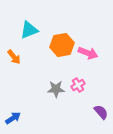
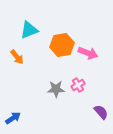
orange arrow: moved 3 px right
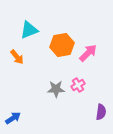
pink arrow: rotated 66 degrees counterclockwise
purple semicircle: rotated 49 degrees clockwise
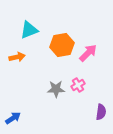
orange arrow: rotated 63 degrees counterclockwise
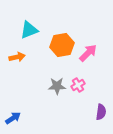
gray star: moved 1 px right, 3 px up
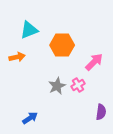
orange hexagon: rotated 10 degrees clockwise
pink arrow: moved 6 px right, 9 px down
gray star: rotated 24 degrees counterclockwise
blue arrow: moved 17 px right
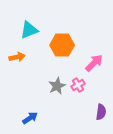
pink arrow: moved 1 px down
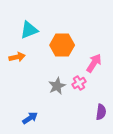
pink arrow: rotated 12 degrees counterclockwise
pink cross: moved 1 px right, 2 px up
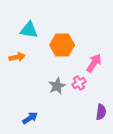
cyan triangle: rotated 30 degrees clockwise
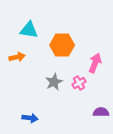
pink arrow: moved 1 px right; rotated 12 degrees counterclockwise
gray star: moved 3 px left, 4 px up
purple semicircle: rotated 98 degrees counterclockwise
blue arrow: rotated 42 degrees clockwise
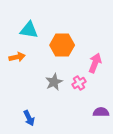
blue arrow: moved 1 px left; rotated 56 degrees clockwise
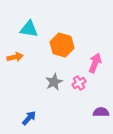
cyan triangle: moved 1 px up
orange hexagon: rotated 15 degrees clockwise
orange arrow: moved 2 px left
blue arrow: rotated 112 degrees counterclockwise
